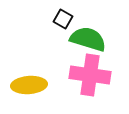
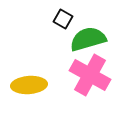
green semicircle: rotated 33 degrees counterclockwise
pink cross: rotated 21 degrees clockwise
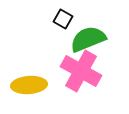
green semicircle: rotated 6 degrees counterclockwise
pink cross: moved 9 px left, 4 px up
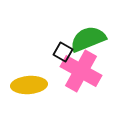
black square: moved 33 px down
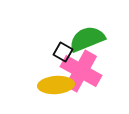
green semicircle: moved 1 px left
yellow ellipse: moved 27 px right
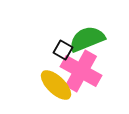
black square: moved 2 px up
yellow ellipse: rotated 48 degrees clockwise
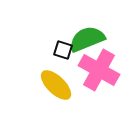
black square: rotated 12 degrees counterclockwise
pink cross: moved 18 px right, 1 px up
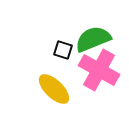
green semicircle: moved 6 px right
yellow ellipse: moved 2 px left, 4 px down
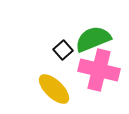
black square: rotated 30 degrees clockwise
pink cross: rotated 15 degrees counterclockwise
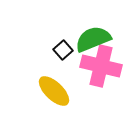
pink cross: moved 2 px right, 4 px up
yellow ellipse: moved 2 px down
